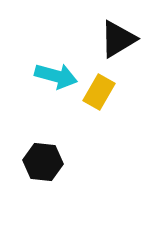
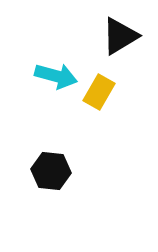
black triangle: moved 2 px right, 3 px up
black hexagon: moved 8 px right, 9 px down
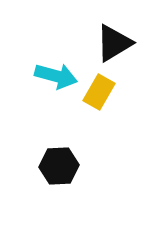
black triangle: moved 6 px left, 7 px down
black hexagon: moved 8 px right, 5 px up; rotated 9 degrees counterclockwise
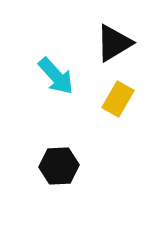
cyan arrow: rotated 33 degrees clockwise
yellow rectangle: moved 19 px right, 7 px down
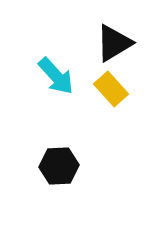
yellow rectangle: moved 7 px left, 10 px up; rotated 72 degrees counterclockwise
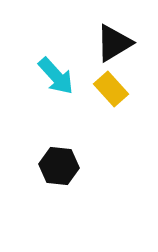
black hexagon: rotated 9 degrees clockwise
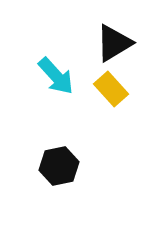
black hexagon: rotated 18 degrees counterclockwise
